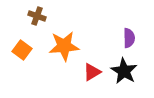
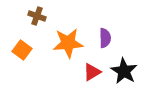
purple semicircle: moved 24 px left
orange star: moved 4 px right, 3 px up
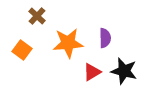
brown cross: rotated 24 degrees clockwise
black star: rotated 16 degrees counterclockwise
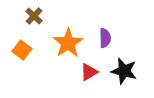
brown cross: moved 3 px left
orange star: rotated 28 degrees counterclockwise
red triangle: moved 3 px left
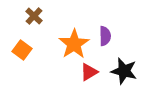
purple semicircle: moved 2 px up
orange star: moved 6 px right, 1 px down
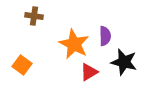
brown cross: rotated 36 degrees counterclockwise
orange star: rotated 12 degrees counterclockwise
orange square: moved 15 px down
black star: moved 9 px up
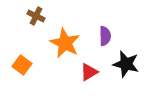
brown cross: moved 2 px right; rotated 18 degrees clockwise
orange star: moved 9 px left, 1 px up
black star: moved 2 px right, 2 px down
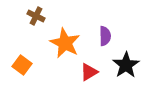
black star: moved 1 px down; rotated 24 degrees clockwise
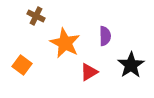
black star: moved 5 px right
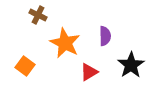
brown cross: moved 2 px right, 1 px up
orange square: moved 3 px right, 1 px down
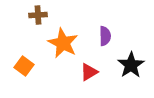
brown cross: rotated 30 degrees counterclockwise
orange star: moved 2 px left
orange square: moved 1 px left
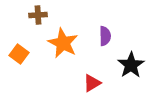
orange square: moved 5 px left, 12 px up
red triangle: moved 3 px right, 11 px down
